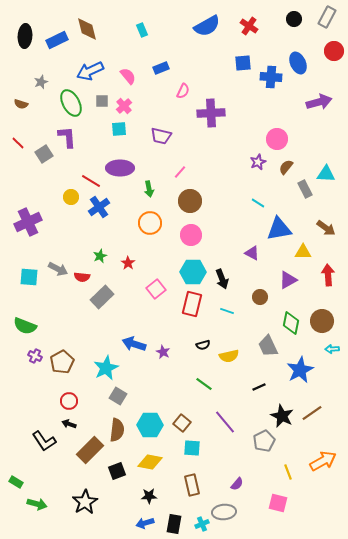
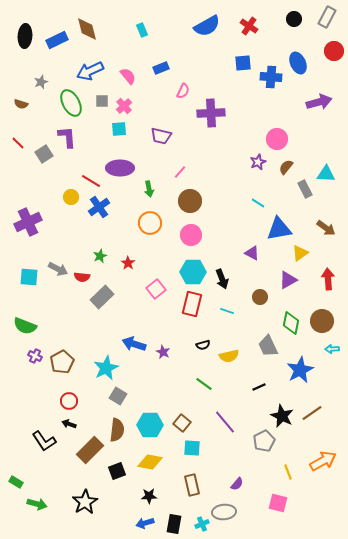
yellow triangle at (303, 252): moved 3 px left, 1 px down; rotated 36 degrees counterclockwise
red arrow at (328, 275): moved 4 px down
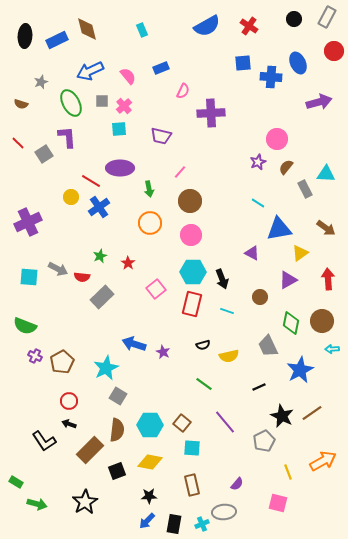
blue arrow at (145, 523): moved 2 px right, 2 px up; rotated 30 degrees counterclockwise
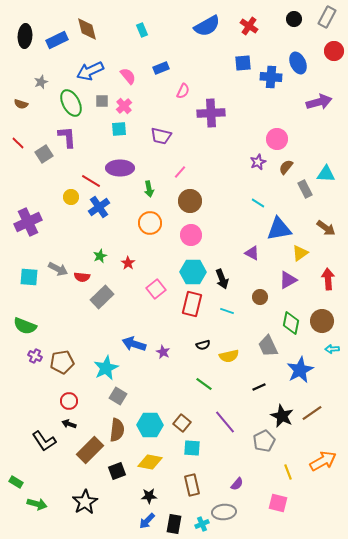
brown pentagon at (62, 362): rotated 20 degrees clockwise
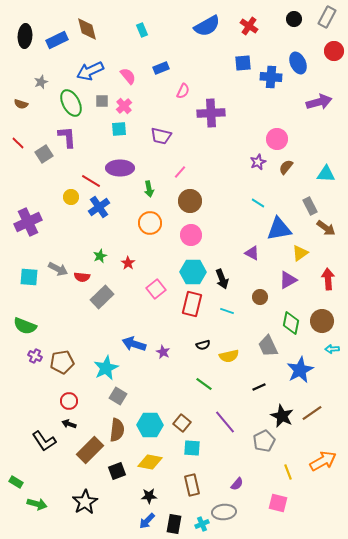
gray rectangle at (305, 189): moved 5 px right, 17 px down
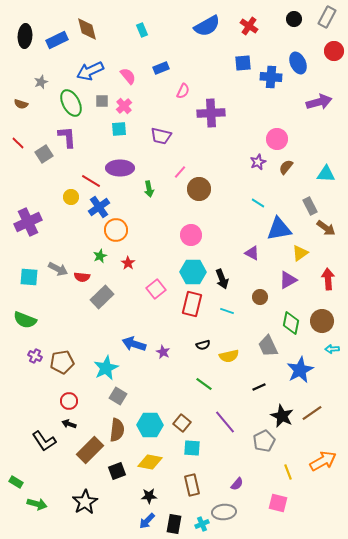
brown circle at (190, 201): moved 9 px right, 12 px up
orange circle at (150, 223): moved 34 px left, 7 px down
green semicircle at (25, 326): moved 6 px up
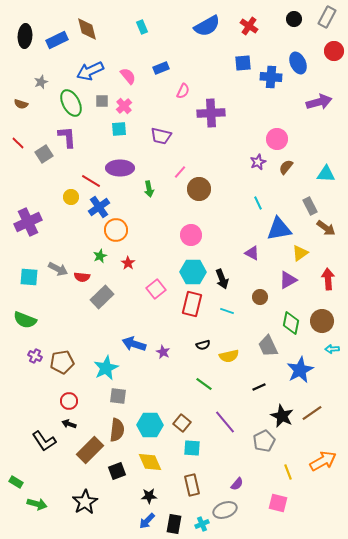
cyan rectangle at (142, 30): moved 3 px up
cyan line at (258, 203): rotated 32 degrees clockwise
gray square at (118, 396): rotated 24 degrees counterclockwise
yellow diamond at (150, 462): rotated 55 degrees clockwise
gray ellipse at (224, 512): moved 1 px right, 2 px up; rotated 15 degrees counterclockwise
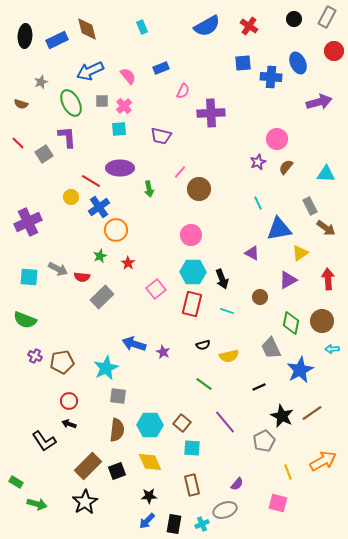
gray trapezoid at (268, 346): moved 3 px right, 2 px down
brown rectangle at (90, 450): moved 2 px left, 16 px down
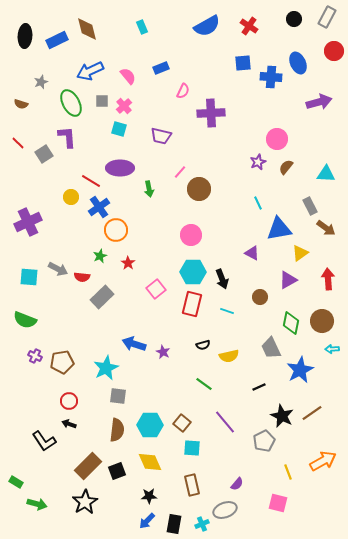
cyan square at (119, 129): rotated 21 degrees clockwise
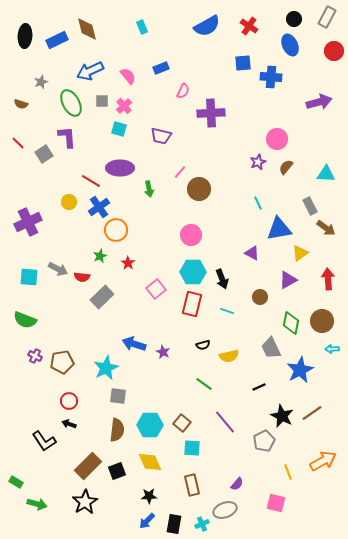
blue ellipse at (298, 63): moved 8 px left, 18 px up
yellow circle at (71, 197): moved 2 px left, 5 px down
pink square at (278, 503): moved 2 px left
